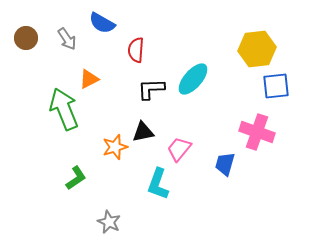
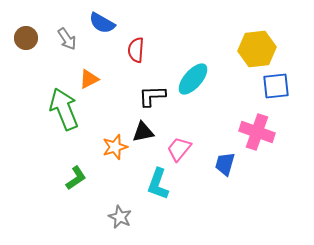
black L-shape: moved 1 px right, 7 px down
gray star: moved 11 px right, 5 px up
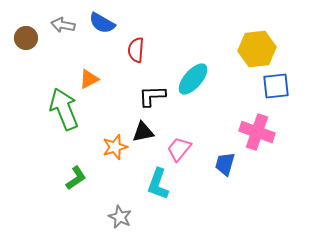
gray arrow: moved 4 px left, 14 px up; rotated 135 degrees clockwise
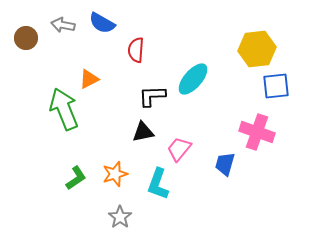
orange star: moved 27 px down
gray star: rotated 10 degrees clockwise
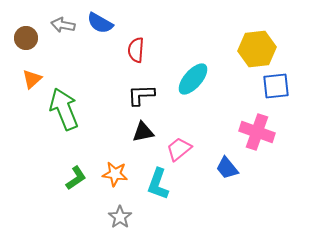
blue semicircle: moved 2 px left
orange triangle: moved 57 px left; rotated 15 degrees counterclockwise
black L-shape: moved 11 px left, 1 px up
pink trapezoid: rotated 12 degrees clockwise
blue trapezoid: moved 2 px right, 4 px down; rotated 55 degrees counterclockwise
orange star: rotated 25 degrees clockwise
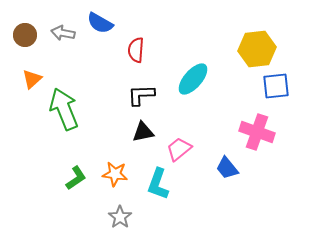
gray arrow: moved 8 px down
brown circle: moved 1 px left, 3 px up
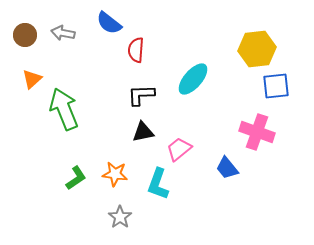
blue semicircle: moved 9 px right; rotated 8 degrees clockwise
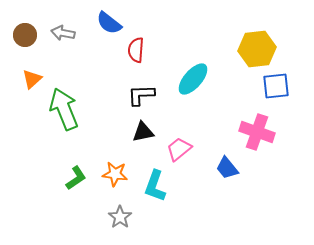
cyan L-shape: moved 3 px left, 2 px down
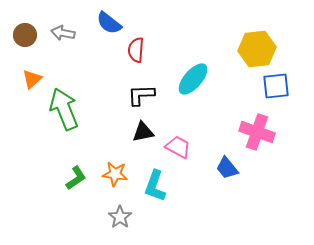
pink trapezoid: moved 1 px left, 2 px up; rotated 68 degrees clockwise
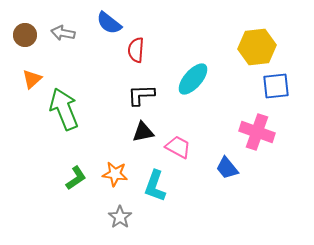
yellow hexagon: moved 2 px up
